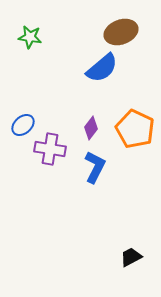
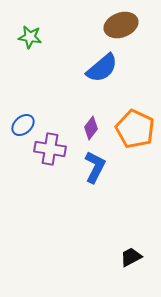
brown ellipse: moved 7 px up
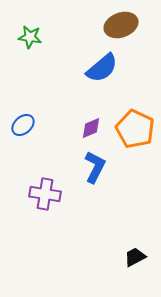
purple diamond: rotated 30 degrees clockwise
purple cross: moved 5 px left, 45 px down
black trapezoid: moved 4 px right
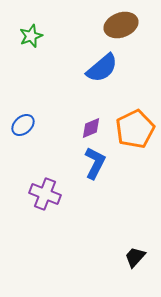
green star: moved 1 px right, 1 px up; rotated 30 degrees counterclockwise
orange pentagon: rotated 21 degrees clockwise
blue L-shape: moved 4 px up
purple cross: rotated 12 degrees clockwise
black trapezoid: rotated 20 degrees counterclockwise
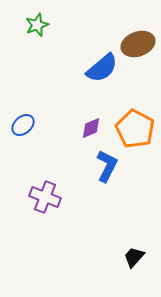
brown ellipse: moved 17 px right, 19 px down
green star: moved 6 px right, 11 px up
orange pentagon: rotated 18 degrees counterclockwise
blue L-shape: moved 12 px right, 3 px down
purple cross: moved 3 px down
black trapezoid: moved 1 px left
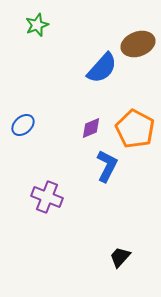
blue semicircle: rotated 8 degrees counterclockwise
purple cross: moved 2 px right
black trapezoid: moved 14 px left
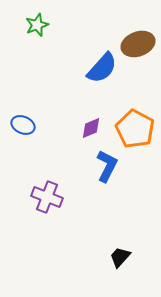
blue ellipse: rotated 65 degrees clockwise
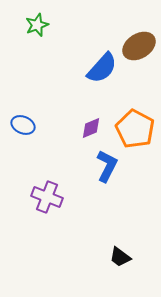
brown ellipse: moved 1 px right, 2 px down; rotated 12 degrees counterclockwise
black trapezoid: rotated 95 degrees counterclockwise
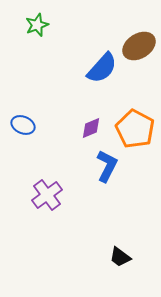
purple cross: moved 2 px up; rotated 32 degrees clockwise
